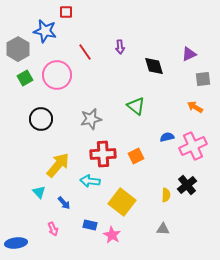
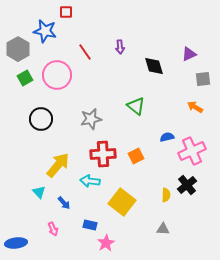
pink cross: moved 1 px left, 5 px down
pink star: moved 6 px left, 8 px down; rotated 12 degrees clockwise
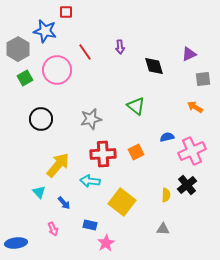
pink circle: moved 5 px up
orange square: moved 4 px up
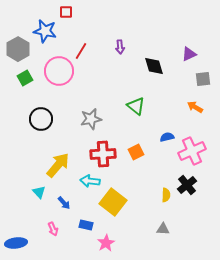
red line: moved 4 px left, 1 px up; rotated 66 degrees clockwise
pink circle: moved 2 px right, 1 px down
yellow square: moved 9 px left
blue rectangle: moved 4 px left
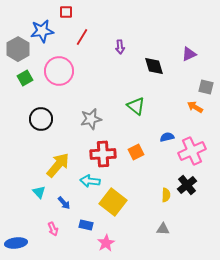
blue star: moved 3 px left; rotated 20 degrees counterclockwise
red line: moved 1 px right, 14 px up
gray square: moved 3 px right, 8 px down; rotated 21 degrees clockwise
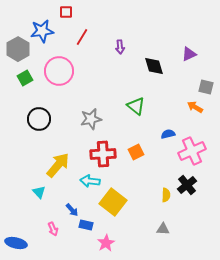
black circle: moved 2 px left
blue semicircle: moved 1 px right, 3 px up
blue arrow: moved 8 px right, 7 px down
blue ellipse: rotated 20 degrees clockwise
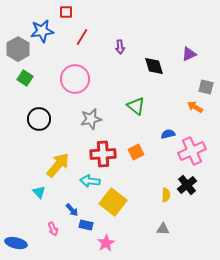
pink circle: moved 16 px right, 8 px down
green square: rotated 28 degrees counterclockwise
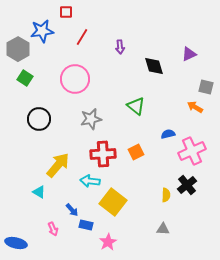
cyan triangle: rotated 16 degrees counterclockwise
pink star: moved 2 px right, 1 px up
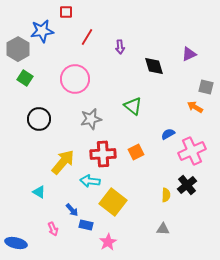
red line: moved 5 px right
green triangle: moved 3 px left
blue semicircle: rotated 16 degrees counterclockwise
yellow arrow: moved 5 px right, 3 px up
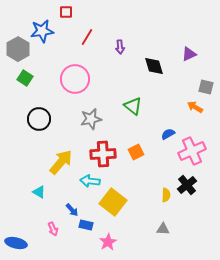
yellow arrow: moved 2 px left
